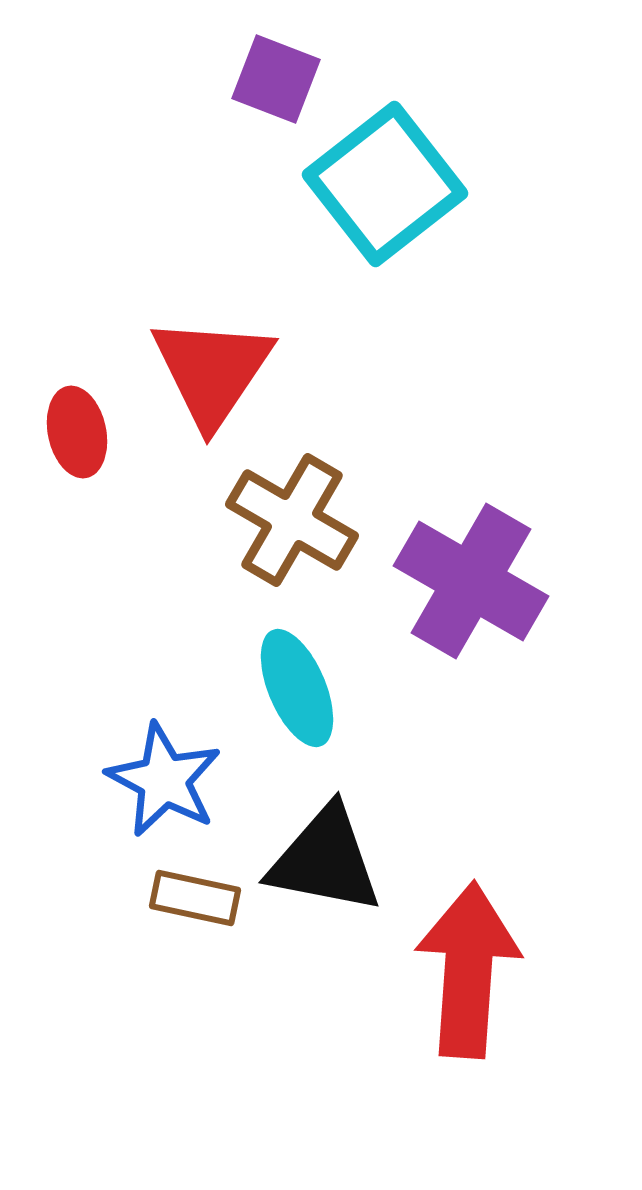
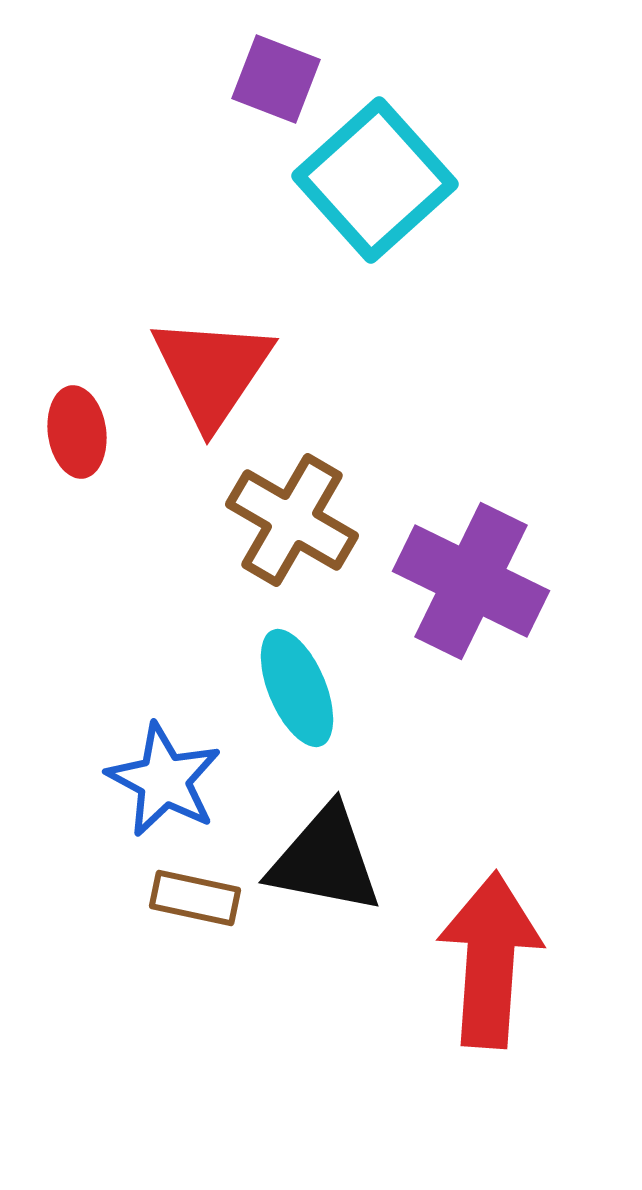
cyan square: moved 10 px left, 4 px up; rotated 4 degrees counterclockwise
red ellipse: rotated 4 degrees clockwise
purple cross: rotated 4 degrees counterclockwise
red arrow: moved 22 px right, 10 px up
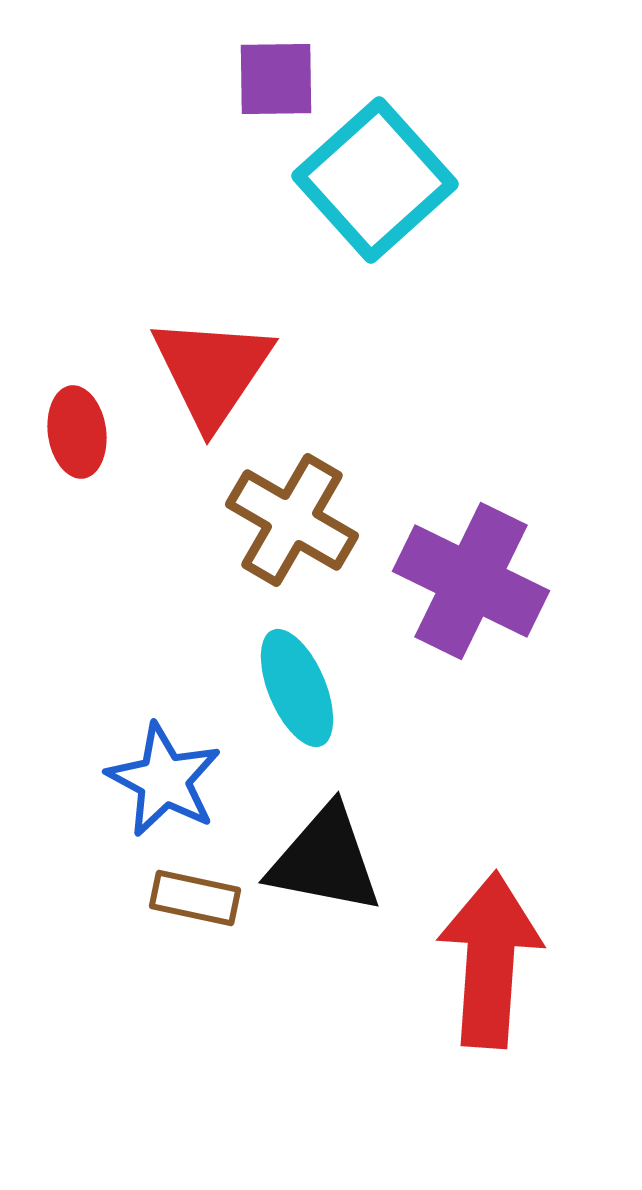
purple square: rotated 22 degrees counterclockwise
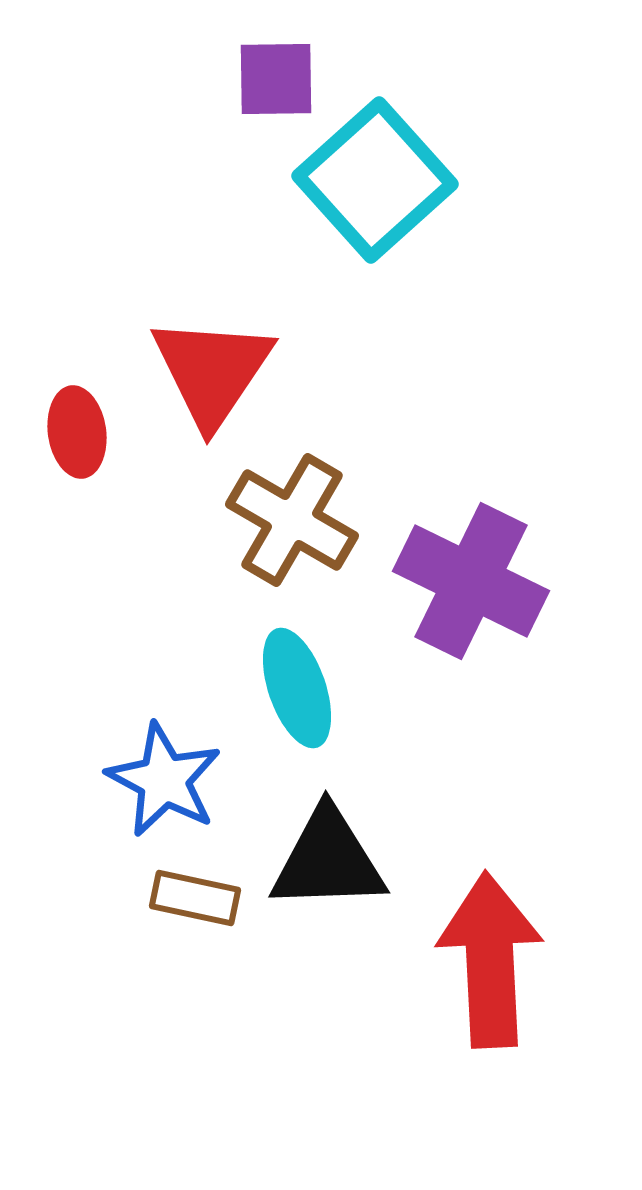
cyan ellipse: rotated 4 degrees clockwise
black triangle: moved 3 px right; rotated 13 degrees counterclockwise
red arrow: rotated 7 degrees counterclockwise
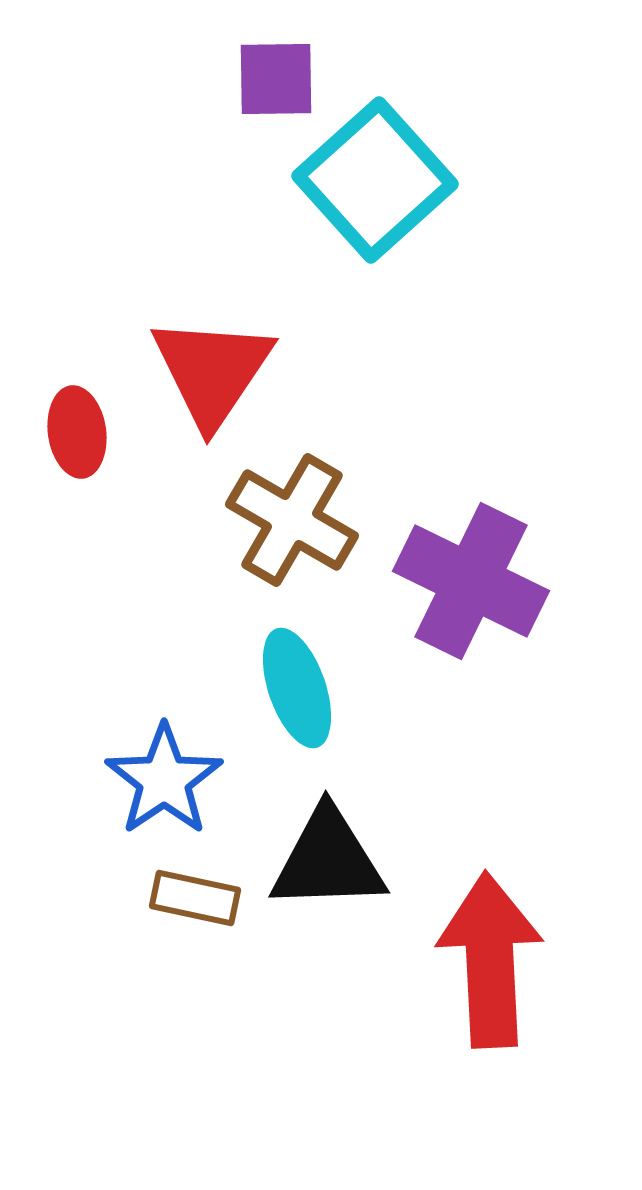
blue star: rotated 10 degrees clockwise
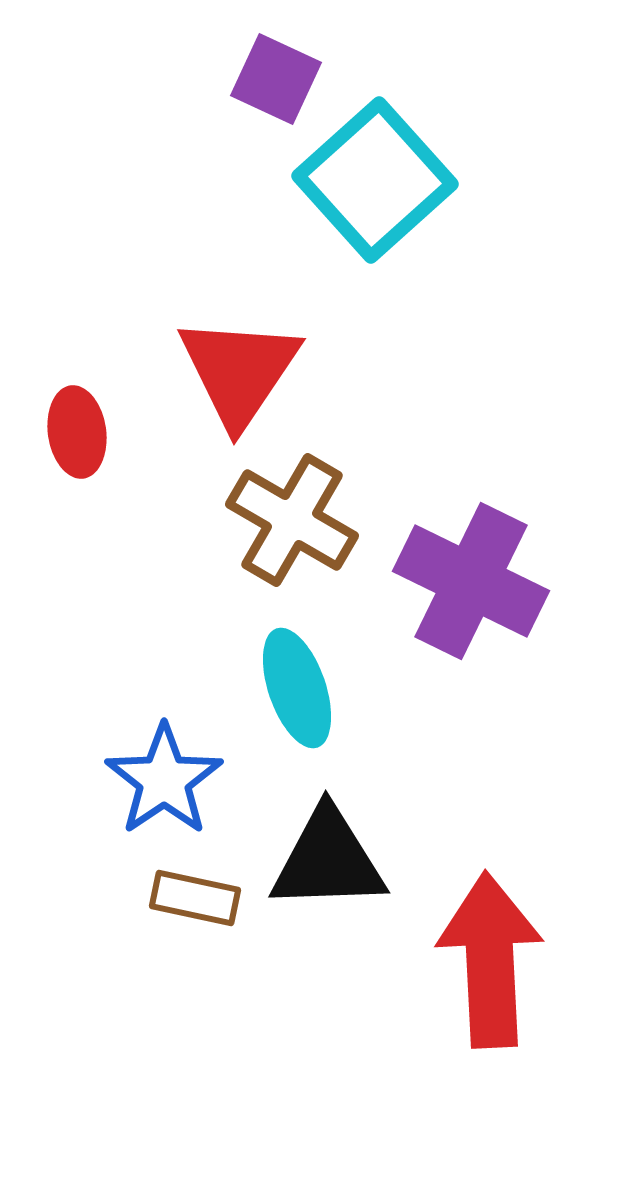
purple square: rotated 26 degrees clockwise
red triangle: moved 27 px right
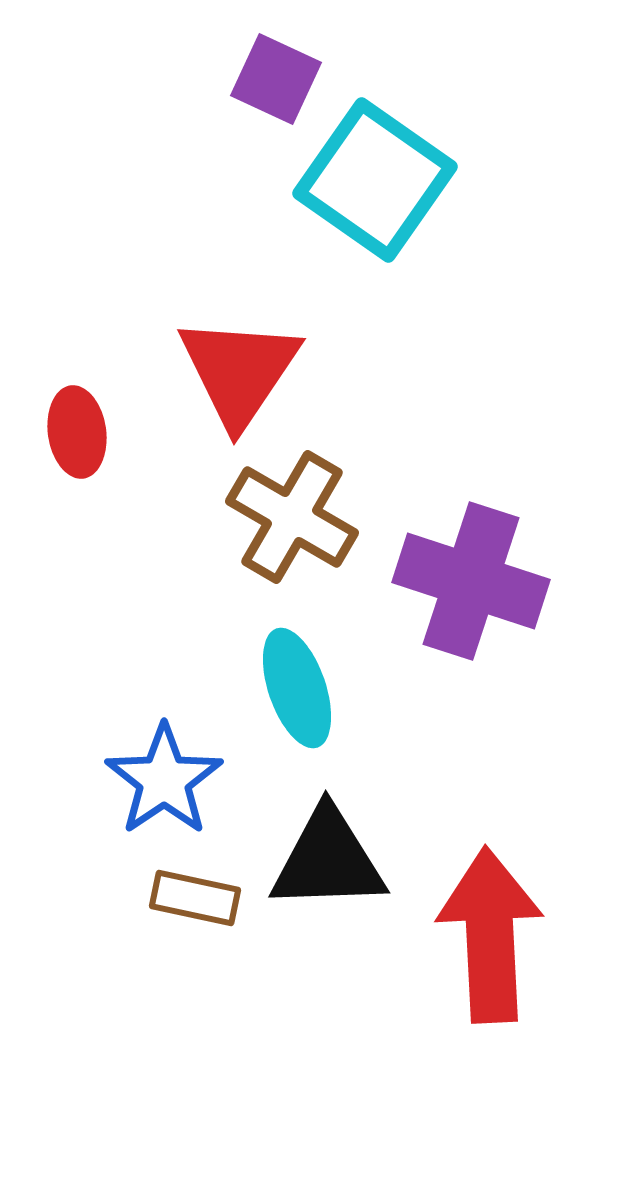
cyan square: rotated 13 degrees counterclockwise
brown cross: moved 3 px up
purple cross: rotated 8 degrees counterclockwise
red arrow: moved 25 px up
